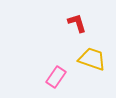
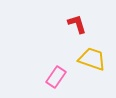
red L-shape: moved 1 px down
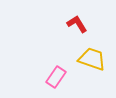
red L-shape: rotated 15 degrees counterclockwise
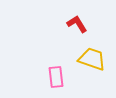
pink rectangle: rotated 40 degrees counterclockwise
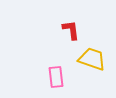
red L-shape: moved 6 px left, 6 px down; rotated 25 degrees clockwise
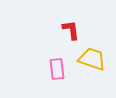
pink rectangle: moved 1 px right, 8 px up
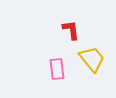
yellow trapezoid: rotated 32 degrees clockwise
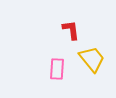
pink rectangle: rotated 10 degrees clockwise
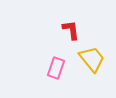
pink rectangle: moved 1 px left, 1 px up; rotated 15 degrees clockwise
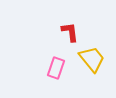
red L-shape: moved 1 px left, 2 px down
